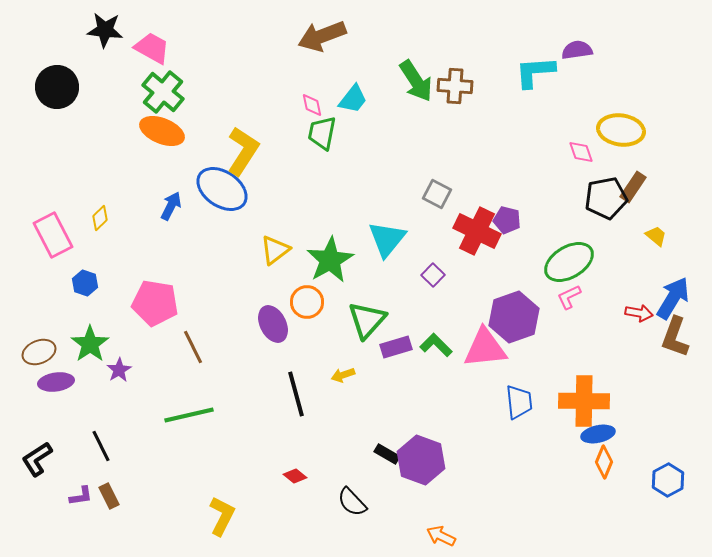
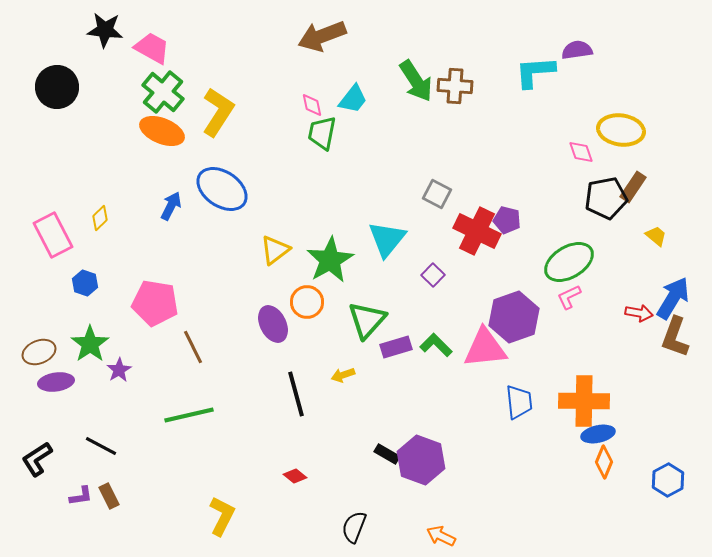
yellow L-shape at (243, 151): moved 25 px left, 39 px up
black line at (101, 446): rotated 36 degrees counterclockwise
black semicircle at (352, 502): moved 2 px right, 25 px down; rotated 64 degrees clockwise
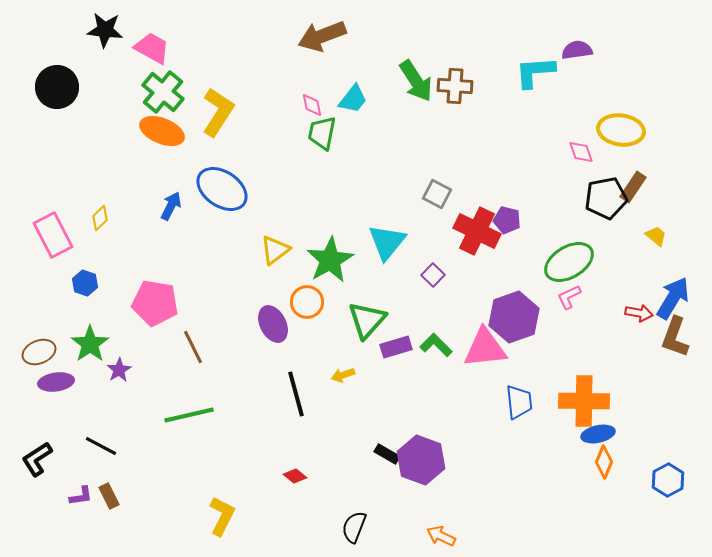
cyan triangle at (387, 239): moved 3 px down
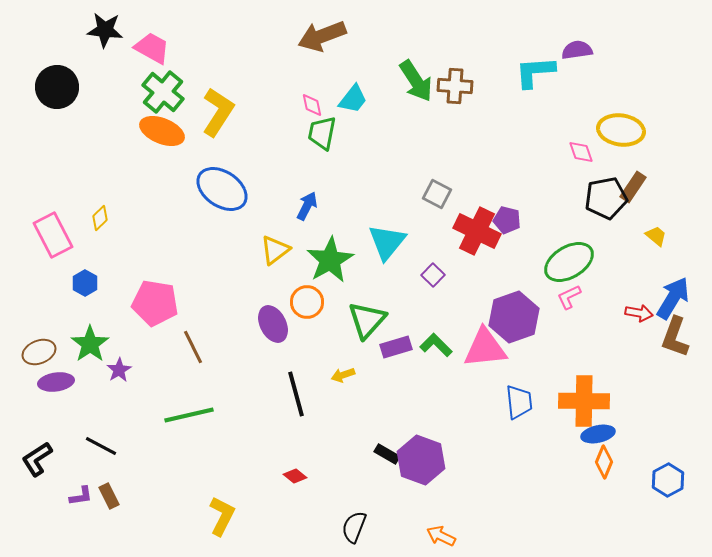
blue arrow at (171, 206): moved 136 px right
blue hexagon at (85, 283): rotated 10 degrees clockwise
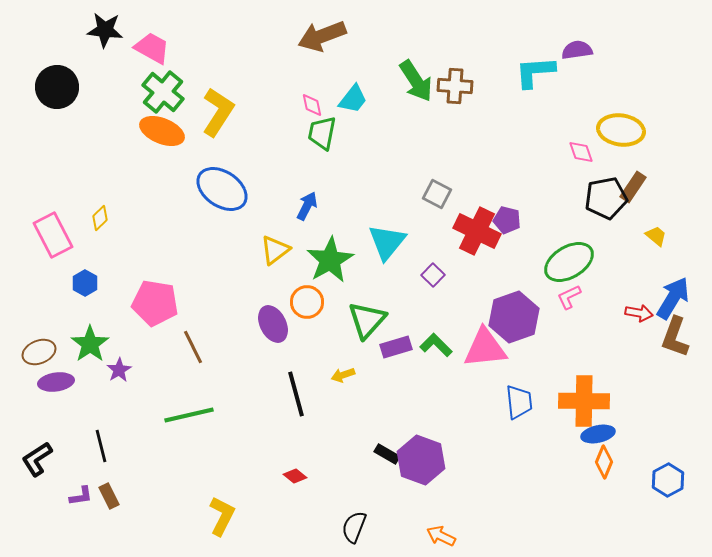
black line at (101, 446): rotated 48 degrees clockwise
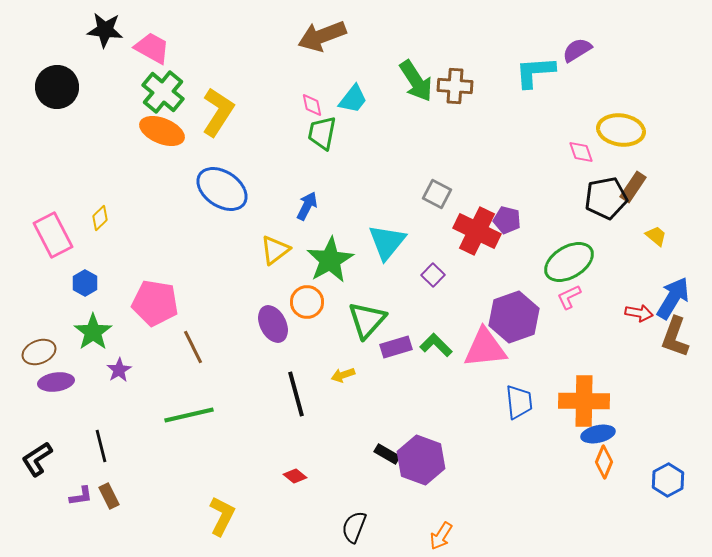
purple semicircle at (577, 50): rotated 24 degrees counterclockwise
green star at (90, 344): moved 3 px right, 12 px up
orange arrow at (441, 536): rotated 84 degrees counterclockwise
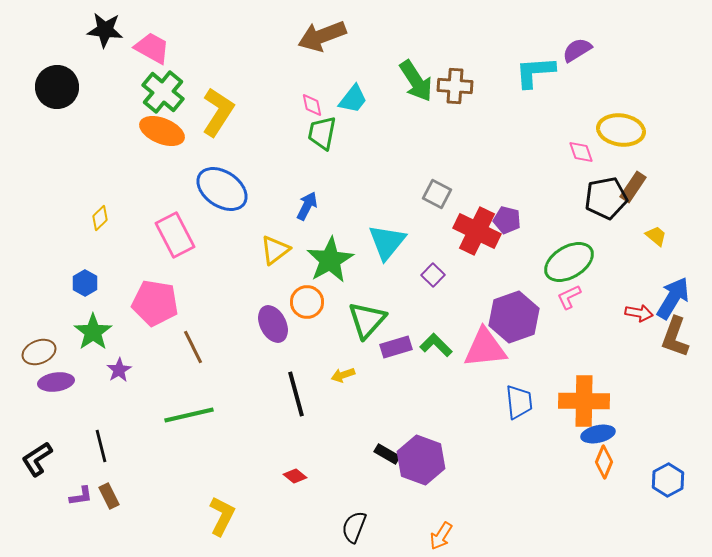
pink rectangle at (53, 235): moved 122 px right
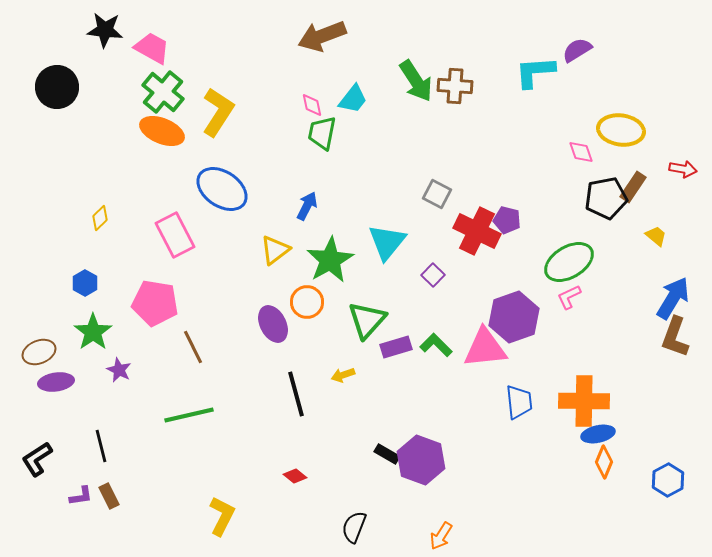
red arrow at (639, 313): moved 44 px right, 144 px up
purple star at (119, 370): rotated 15 degrees counterclockwise
